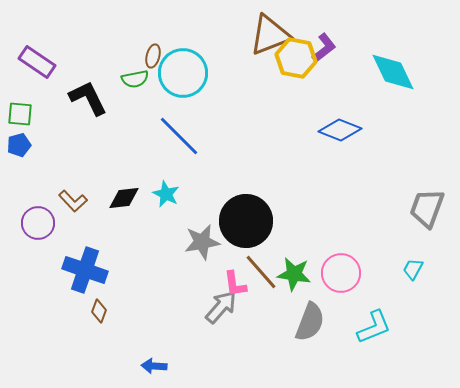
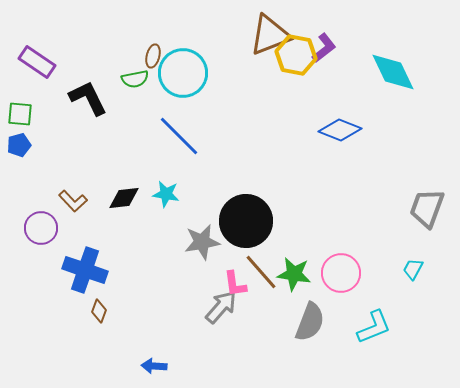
yellow hexagon: moved 3 px up
cyan star: rotated 16 degrees counterclockwise
purple circle: moved 3 px right, 5 px down
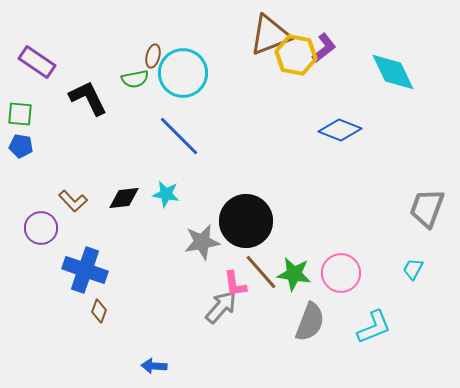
blue pentagon: moved 2 px right, 1 px down; rotated 25 degrees clockwise
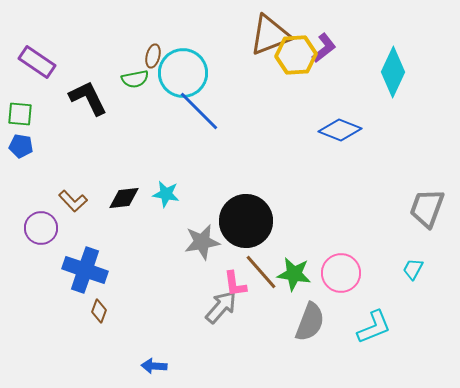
yellow hexagon: rotated 15 degrees counterclockwise
cyan diamond: rotated 51 degrees clockwise
blue line: moved 20 px right, 25 px up
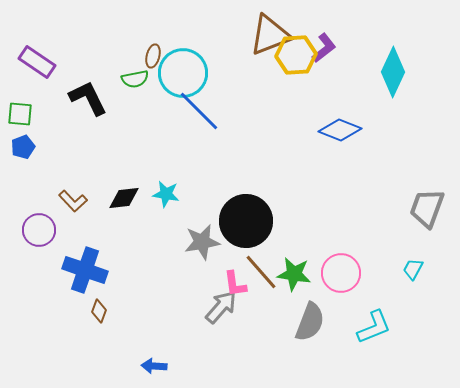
blue pentagon: moved 2 px right, 1 px down; rotated 30 degrees counterclockwise
purple circle: moved 2 px left, 2 px down
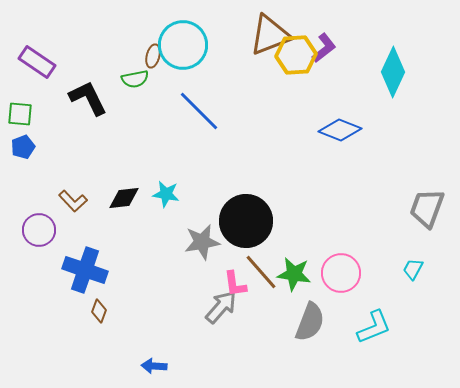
cyan circle: moved 28 px up
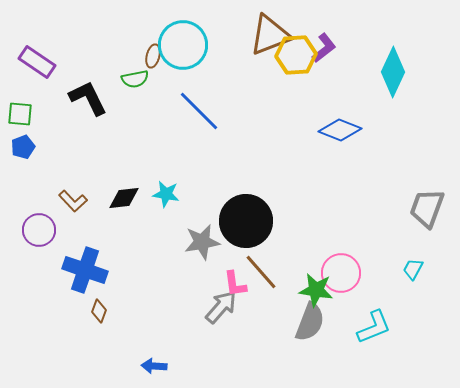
green star: moved 22 px right, 16 px down
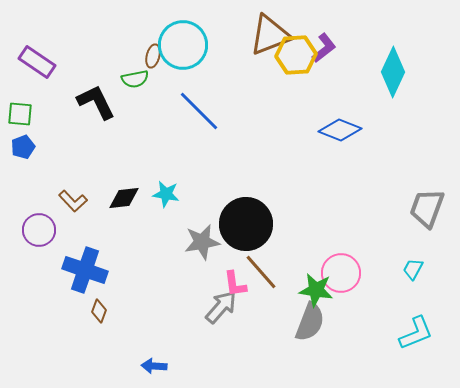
black L-shape: moved 8 px right, 4 px down
black circle: moved 3 px down
cyan L-shape: moved 42 px right, 6 px down
